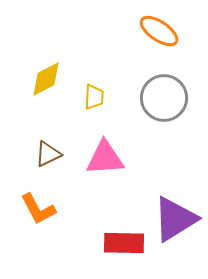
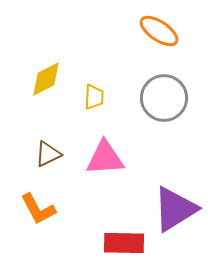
purple triangle: moved 10 px up
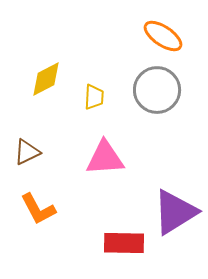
orange ellipse: moved 4 px right, 5 px down
gray circle: moved 7 px left, 8 px up
brown triangle: moved 21 px left, 2 px up
purple triangle: moved 3 px down
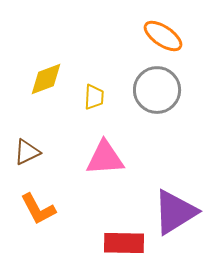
yellow diamond: rotated 6 degrees clockwise
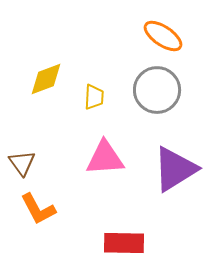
brown triangle: moved 5 px left, 11 px down; rotated 40 degrees counterclockwise
purple triangle: moved 43 px up
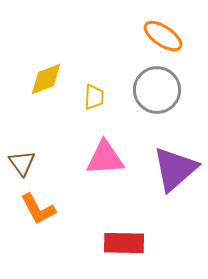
purple triangle: rotated 9 degrees counterclockwise
